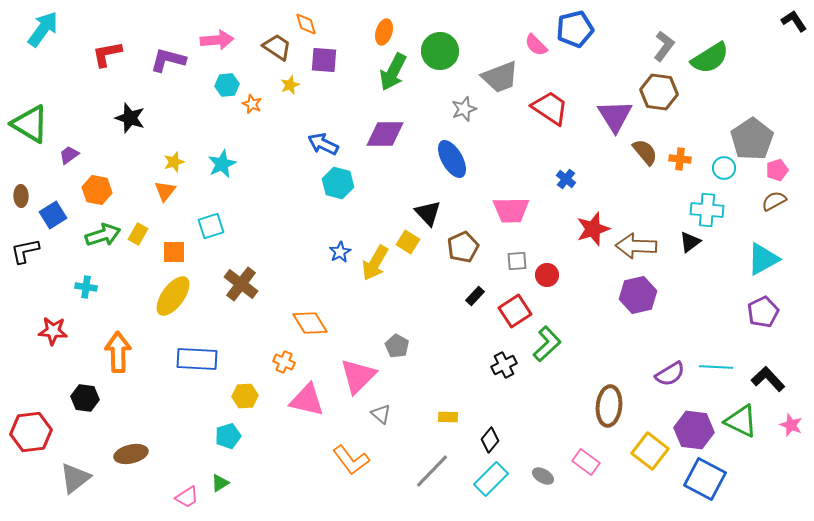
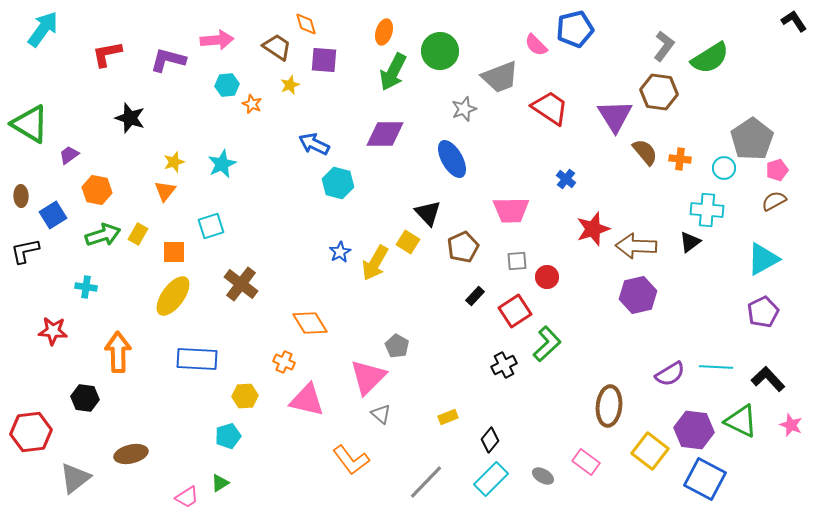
blue arrow at (323, 144): moved 9 px left
red circle at (547, 275): moved 2 px down
pink triangle at (358, 376): moved 10 px right, 1 px down
yellow rectangle at (448, 417): rotated 24 degrees counterclockwise
gray line at (432, 471): moved 6 px left, 11 px down
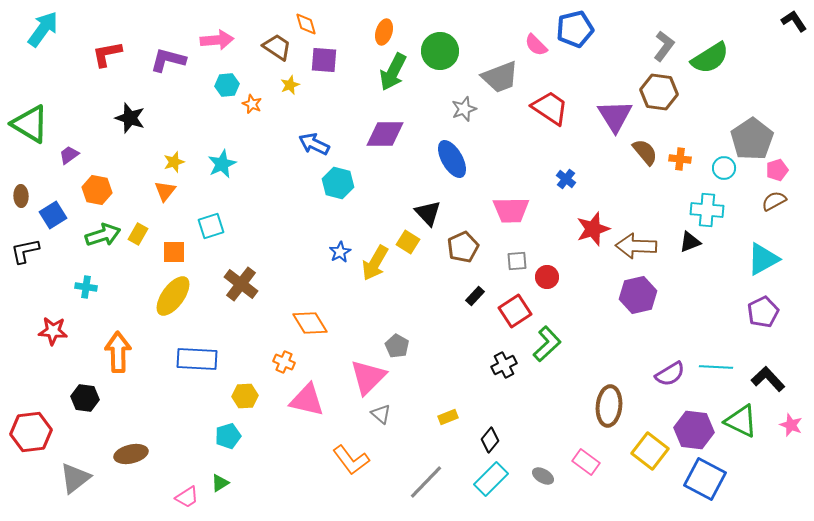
black triangle at (690, 242): rotated 15 degrees clockwise
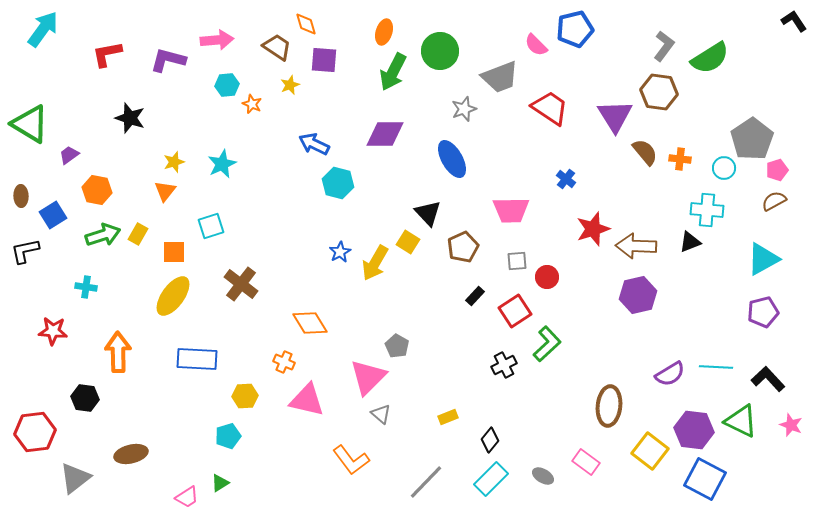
purple pentagon at (763, 312): rotated 12 degrees clockwise
red hexagon at (31, 432): moved 4 px right
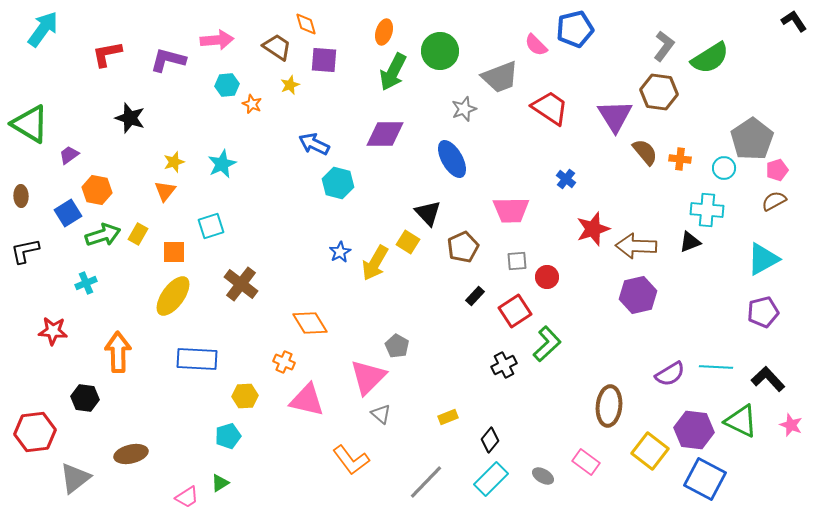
blue square at (53, 215): moved 15 px right, 2 px up
cyan cross at (86, 287): moved 4 px up; rotated 30 degrees counterclockwise
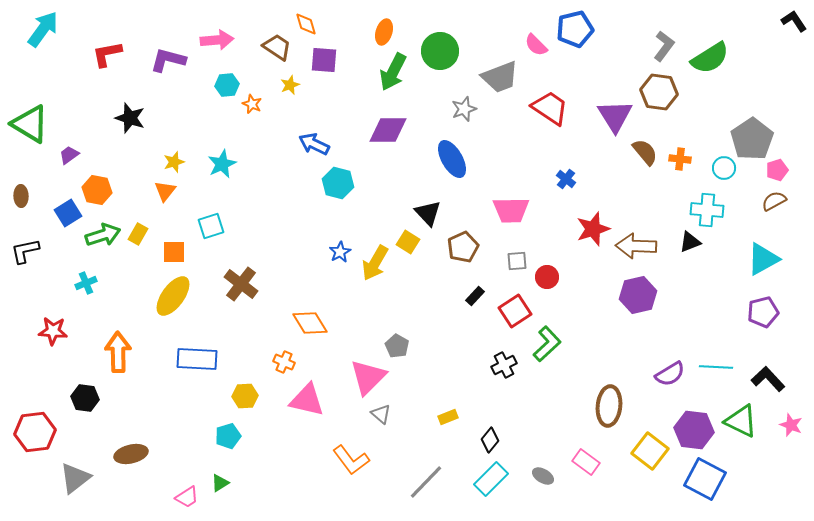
purple diamond at (385, 134): moved 3 px right, 4 px up
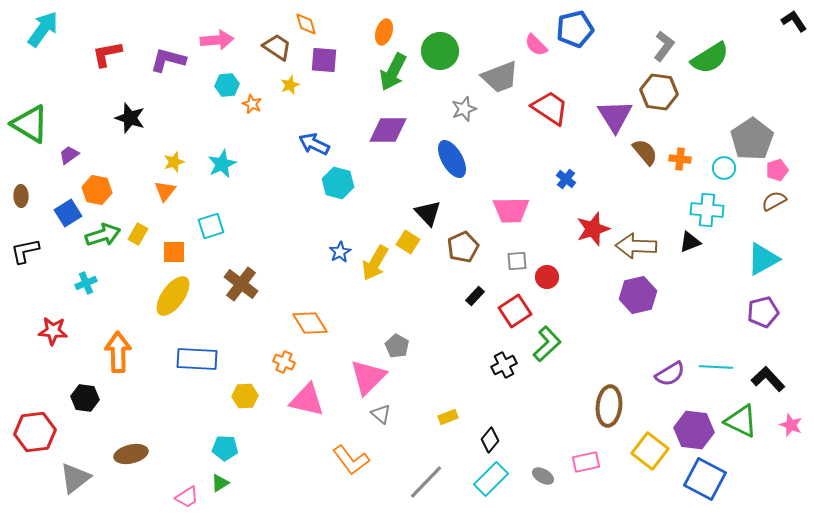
cyan pentagon at (228, 436): moved 3 px left, 12 px down; rotated 20 degrees clockwise
pink rectangle at (586, 462): rotated 48 degrees counterclockwise
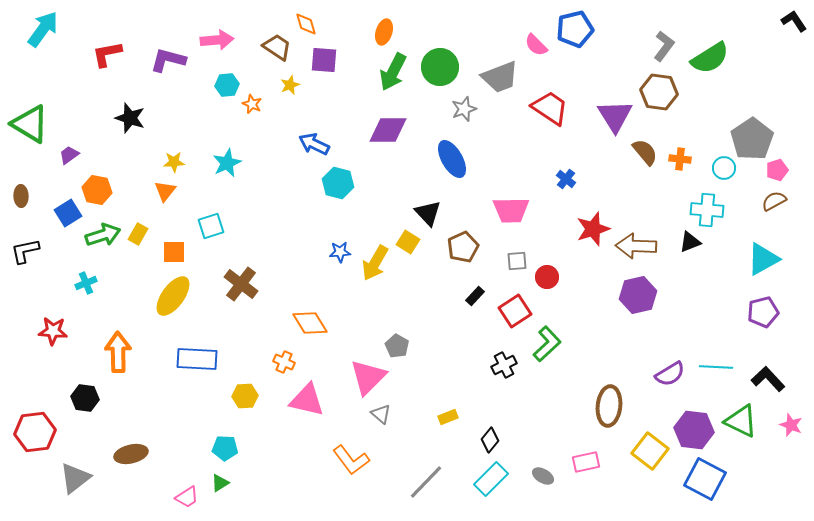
green circle at (440, 51): moved 16 px down
yellow star at (174, 162): rotated 15 degrees clockwise
cyan star at (222, 164): moved 5 px right, 1 px up
blue star at (340, 252): rotated 25 degrees clockwise
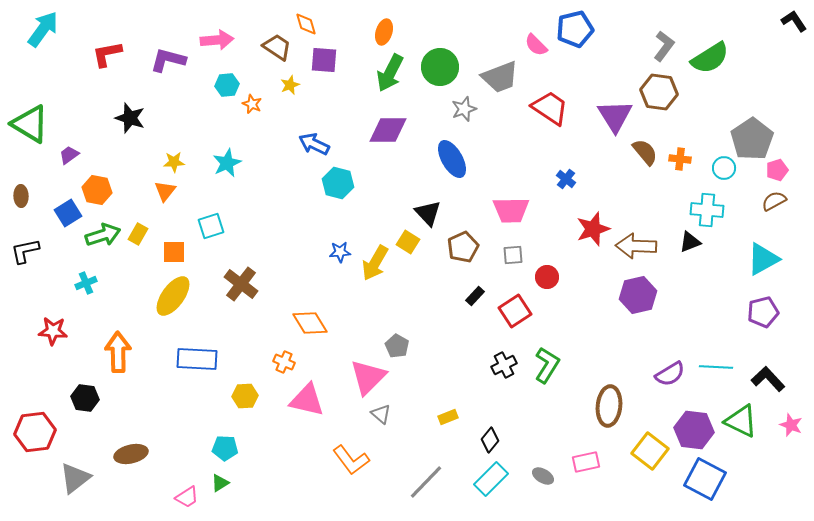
green arrow at (393, 72): moved 3 px left, 1 px down
gray square at (517, 261): moved 4 px left, 6 px up
green L-shape at (547, 344): moved 21 px down; rotated 15 degrees counterclockwise
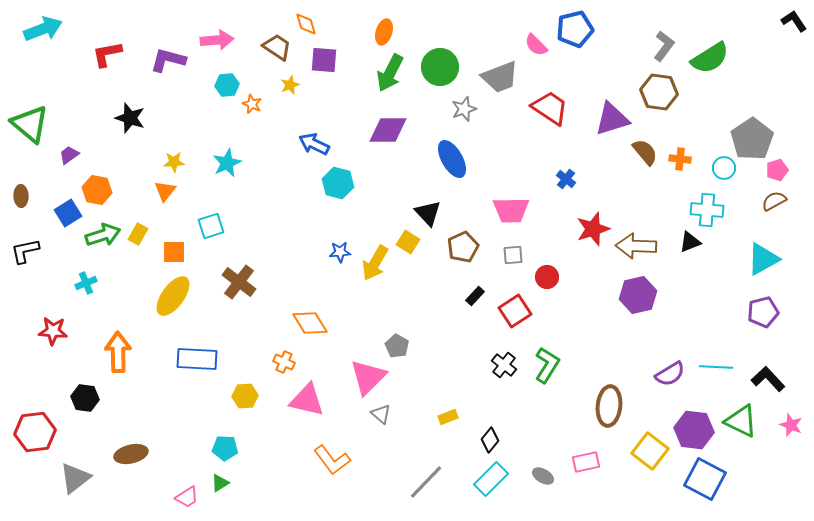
cyan arrow at (43, 29): rotated 33 degrees clockwise
purple triangle at (615, 116): moved 3 px left, 3 px down; rotated 45 degrees clockwise
green triangle at (30, 124): rotated 9 degrees clockwise
brown cross at (241, 284): moved 2 px left, 2 px up
black cross at (504, 365): rotated 25 degrees counterclockwise
orange L-shape at (351, 460): moved 19 px left
